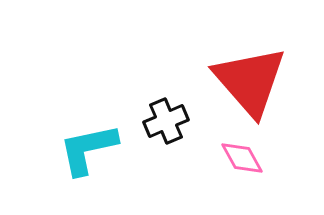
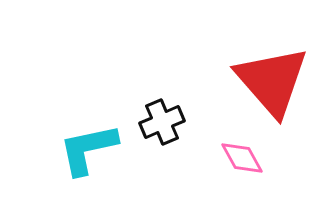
red triangle: moved 22 px right
black cross: moved 4 px left, 1 px down
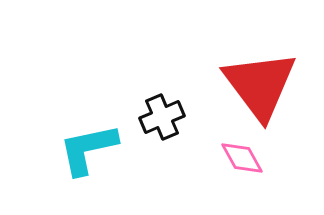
red triangle: moved 12 px left, 4 px down; rotated 4 degrees clockwise
black cross: moved 5 px up
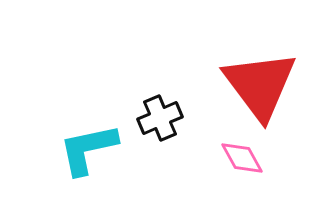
black cross: moved 2 px left, 1 px down
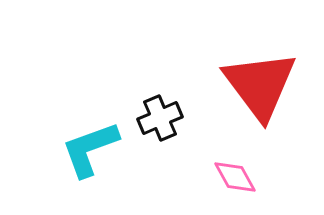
cyan L-shape: moved 2 px right; rotated 8 degrees counterclockwise
pink diamond: moved 7 px left, 19 px down
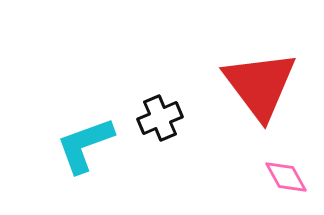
cyan L-shape: moved 5 px left, 4 px up
pink diamond: moved 51 px right
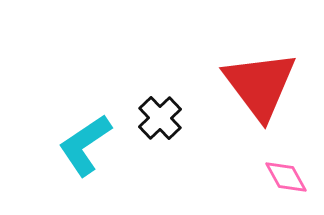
black cross: rotated 21 degrees counterclockwise
cyan L-shape: rotated 14 degrees counterclockwise
